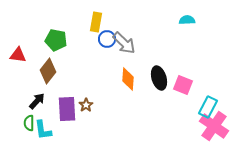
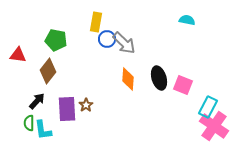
cyan semicircle: rotated 14 degrees clockwise
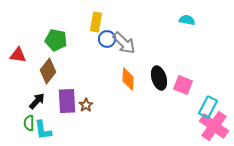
purple rectangle: moved 8 px up
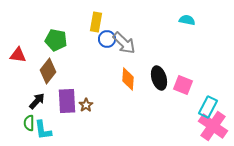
pink cross: moved 1 px left
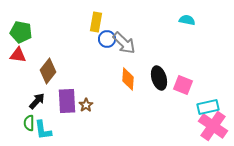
green pentagon: moved 35 px left, 8 px up
cyan rectangle: rotated 50 degrees clockwise
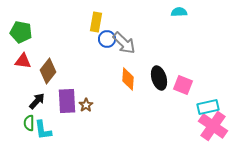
cyan semicircle: moved 8 px left, 8 px up; rotated 14 degrees counterclockwise
red triangle: moved 5 px right, 6 px down
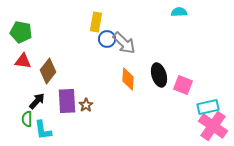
black ellipse: moved 3 px up
green semicircle: moved 2 px left, 4 px up
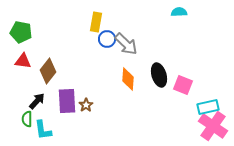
gray arrow: moved 2 px right, 1 px down
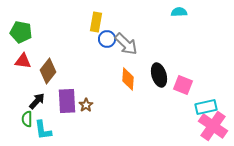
cyan rectangle: moved 2 px left
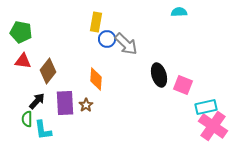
orange diamond: moved 32 px left
purple rectangle: moved 2 px left, 2 px down
